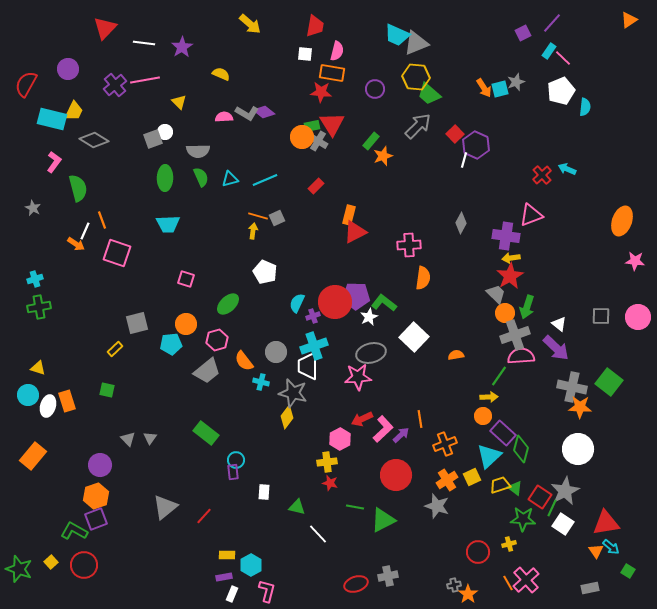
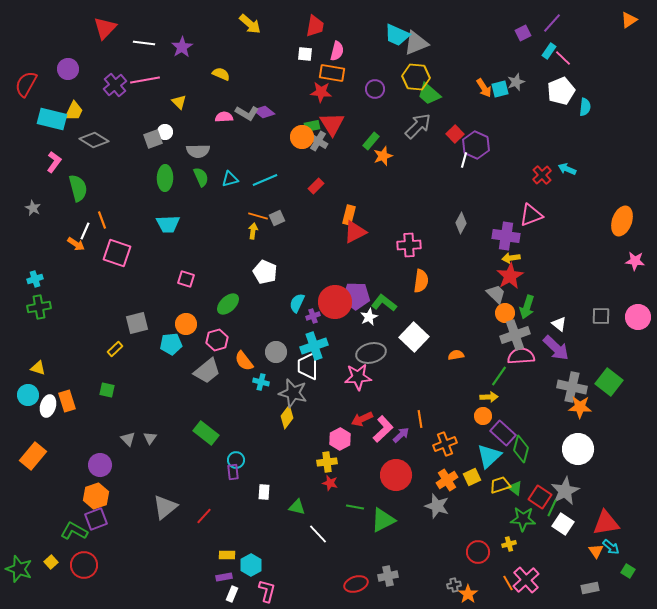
orange semicircle at (423, 278): moved 2 px left, 3 px down
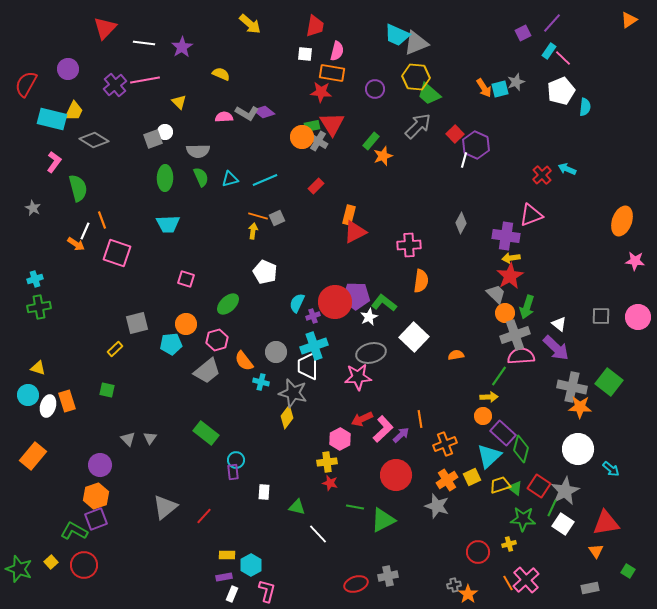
red square at (540, 497): moved 1 px left, 11 px up
cyan arrow at (611, 547): moved 78 px up
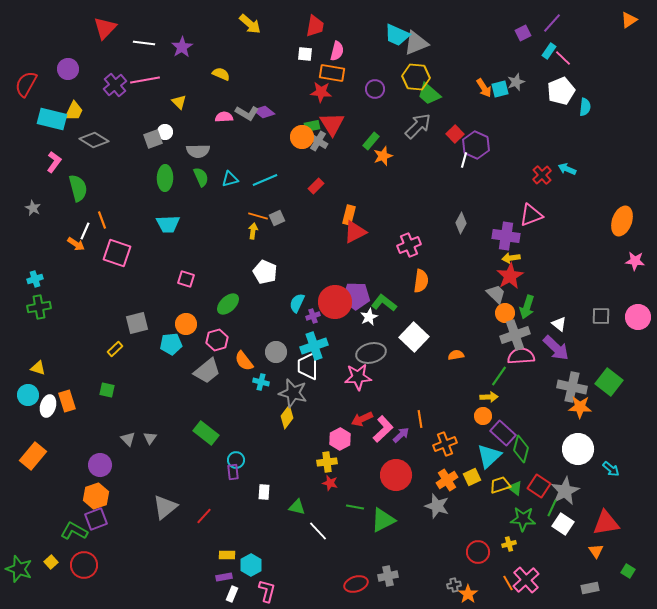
pink cross at (409, 245): rotated 20 degrees counterclockwise
white line at (318, 534): moved 3 px up
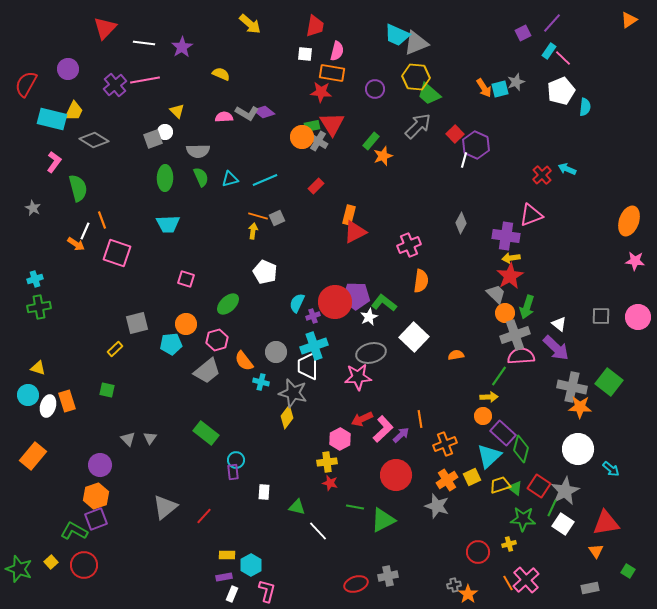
yellow triangle at (179, 102): moved 2 px left, 9 px down
orange ellipse at (622, 221): moved 7 px right
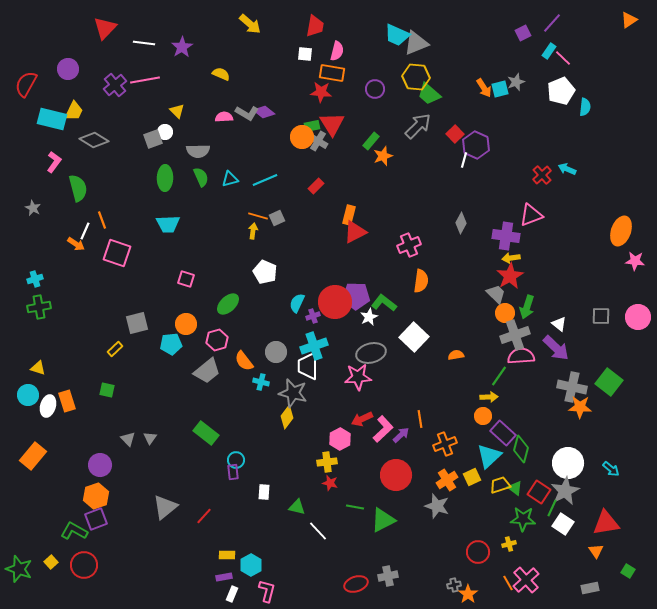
orange ellipse at (629, 221): moved 8 px left, 10 px down
white circle at (578, 449): moved 10 px left, 14 px down
red square at (539, 486): moved 6 px down
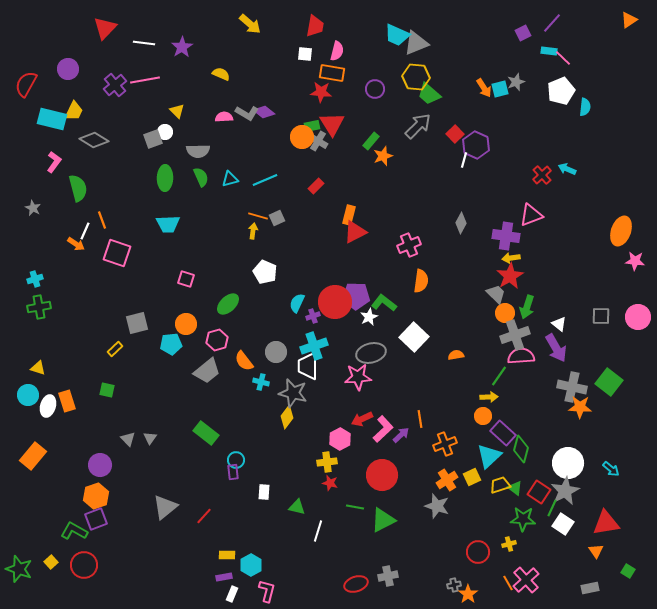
cyan rectangle at (549, 51): rotated 63 degrees clockwise
purple arrow at (556, 348): rotated 16 degrees clockwise
red circle at (396, 475): moved 14 px left
white line at (318, 531): rotated 60 degrees clockwise
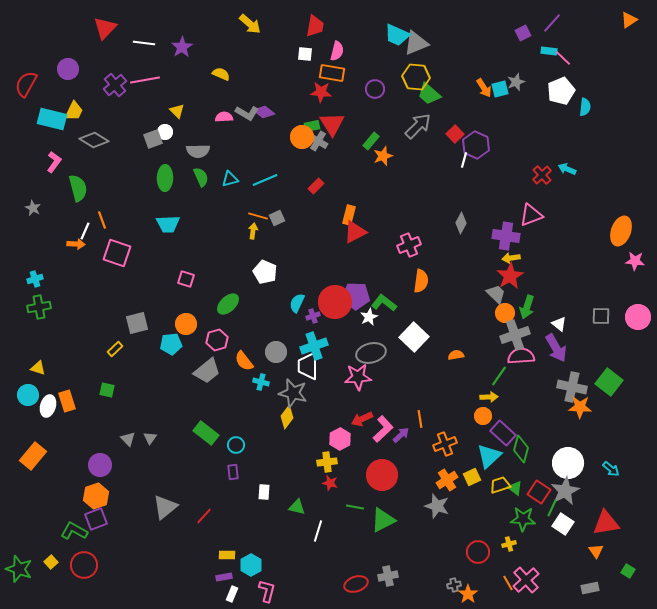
orange arrow at (76, 244): rotated 30 degrees counterclockwise
cyan circle at (236, 460): moved 15 px up
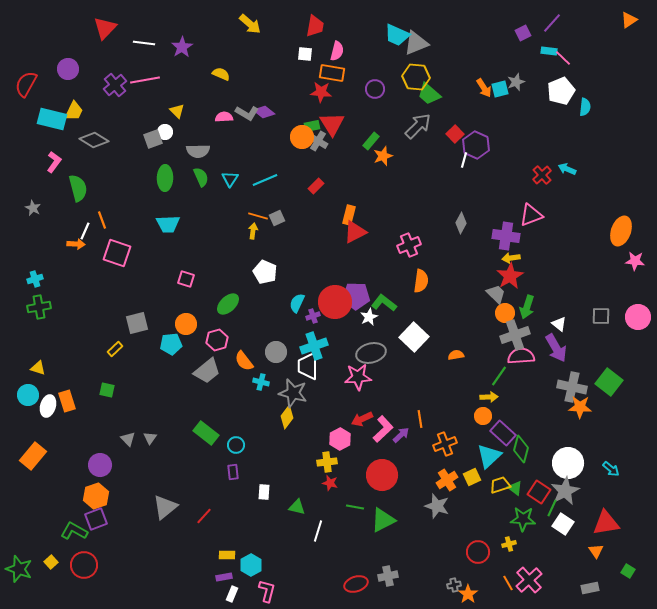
cyan triangle at (230, 179): rotated 42 degrees counterclockwise
pink cross at (526, 580): moved 3 px right
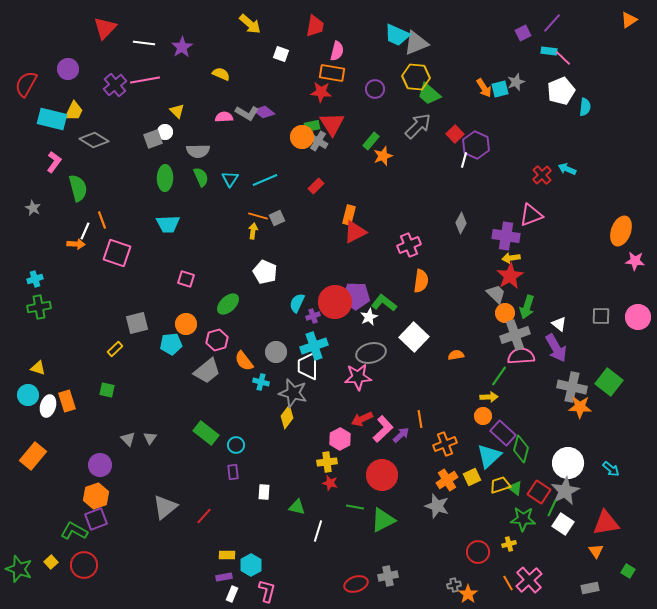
white square at (305, 54): moved 24 px left; rotated 14 degrees clockwise
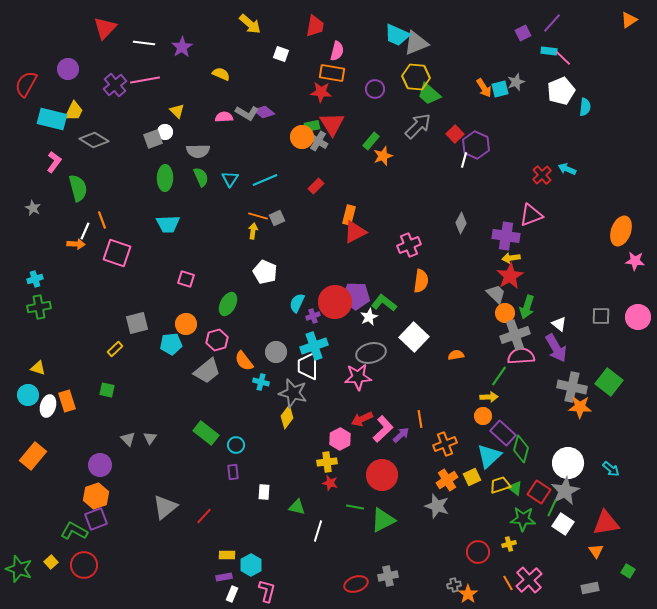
green ellipse at (228, 304): rotated 20 degrees counterclockwise
